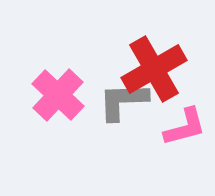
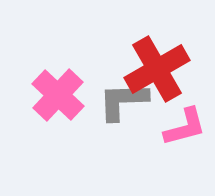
red cross: moved 3 px right
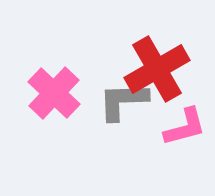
pink cross: moved 4 px left, 2 px up
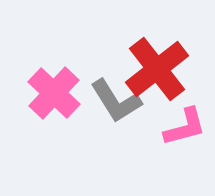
red cross: rotated 8 degrees counterclockwise
gray L-shape: moved 7 px left; rotated 120 degrees counterclockwise
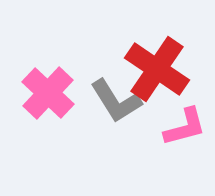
red cross: rotated 18 degrees counterclockwise
pink cross: moved 6 px left
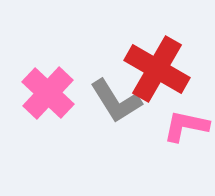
red cross: rotated 4 degrees counterclockwise
pink L-shape: moved 1 px right, 1 px up; rotated 153 degrees counterclockwise
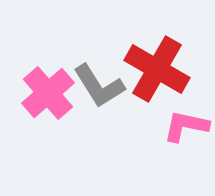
pink cross: rotated 6 degrees clockwise
gray L-shape: moved 17 px left, 15 px up
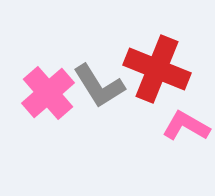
red cross: rotated 8 degrees counterclockwise
pink L-shape: rotated 18 degrees clockwise
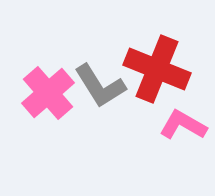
gray L-shape: moved 1 px right
pink L-shape: moved 3 px left, 1 px up
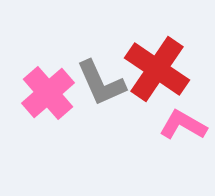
red cross: rotated 12 degrees clockwise
gray L-shape: moved 1 px right, 3 px up; rotated 8 degrees clockwise
